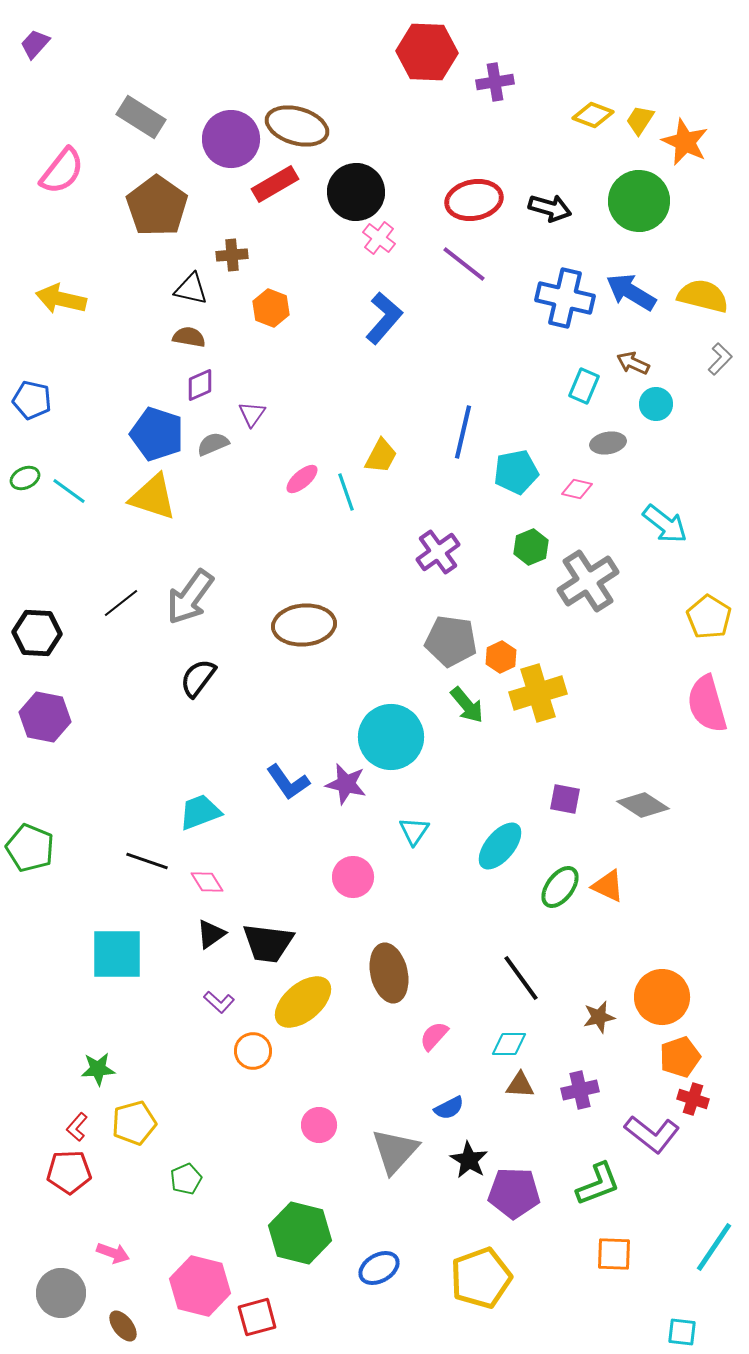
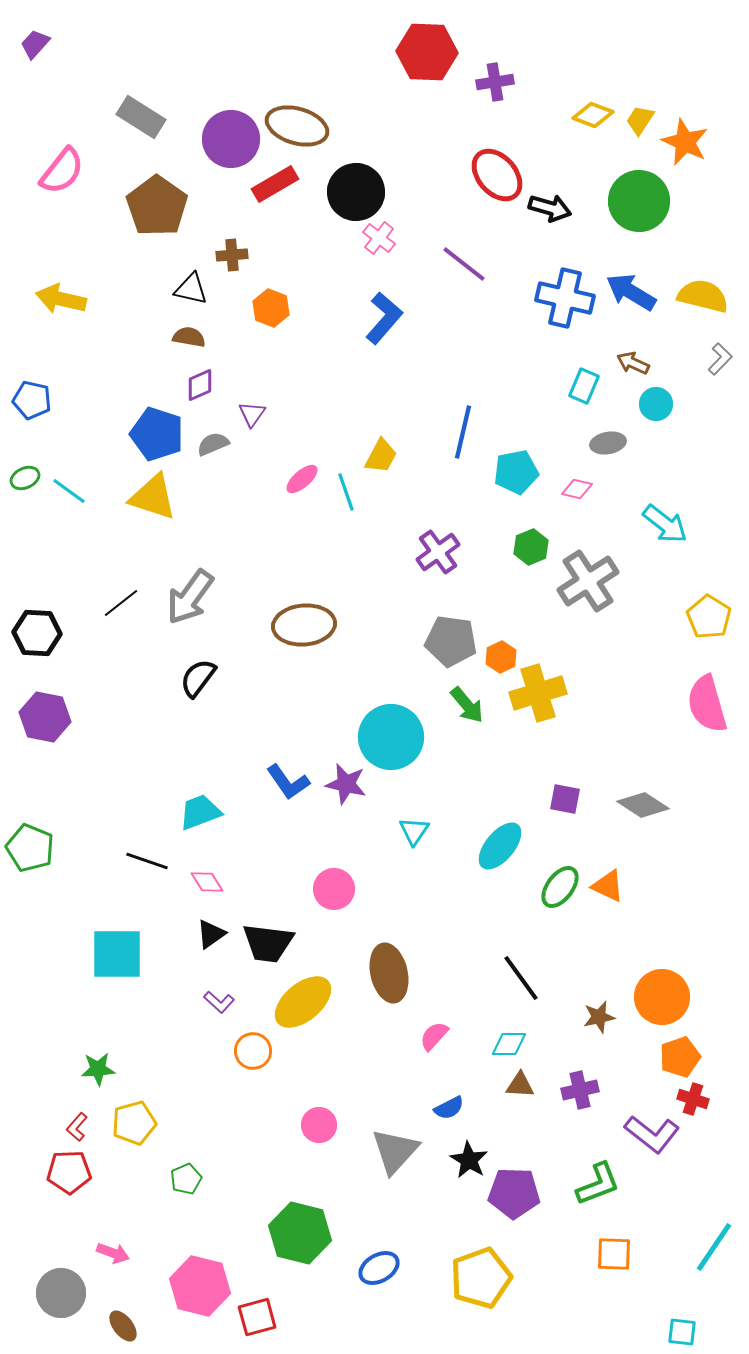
red ellipse at (474, 200): moved 23 px right, 25 px up; rotated 60 degrees clockwise
pink circle at (353, 877): moved 19 px left, 12 px down
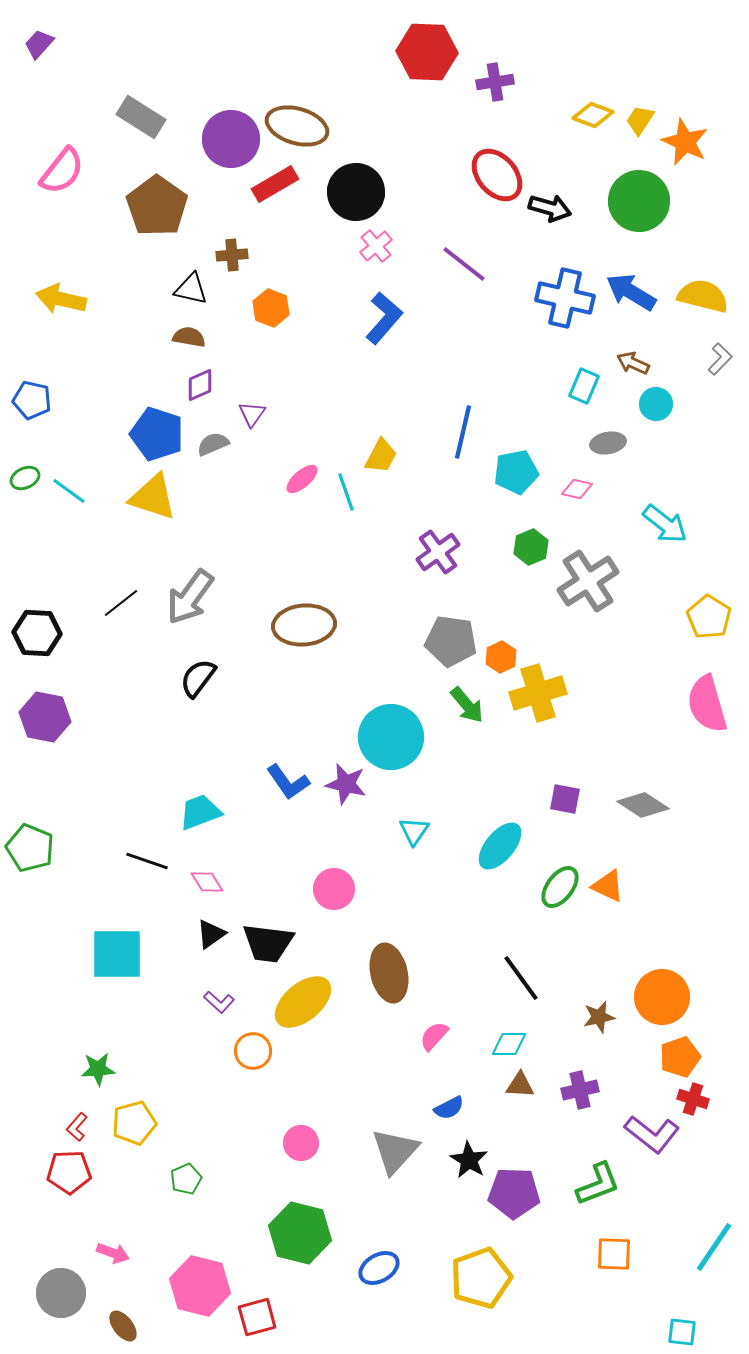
purple trapezoid at (35, 44): moved 4 px right
pink cross at (379, 238): moved 3 px left, 8 px down; rotated 12 degrees clockwise
pink circle at (319, 1125): moved 18 px left, 18 px down
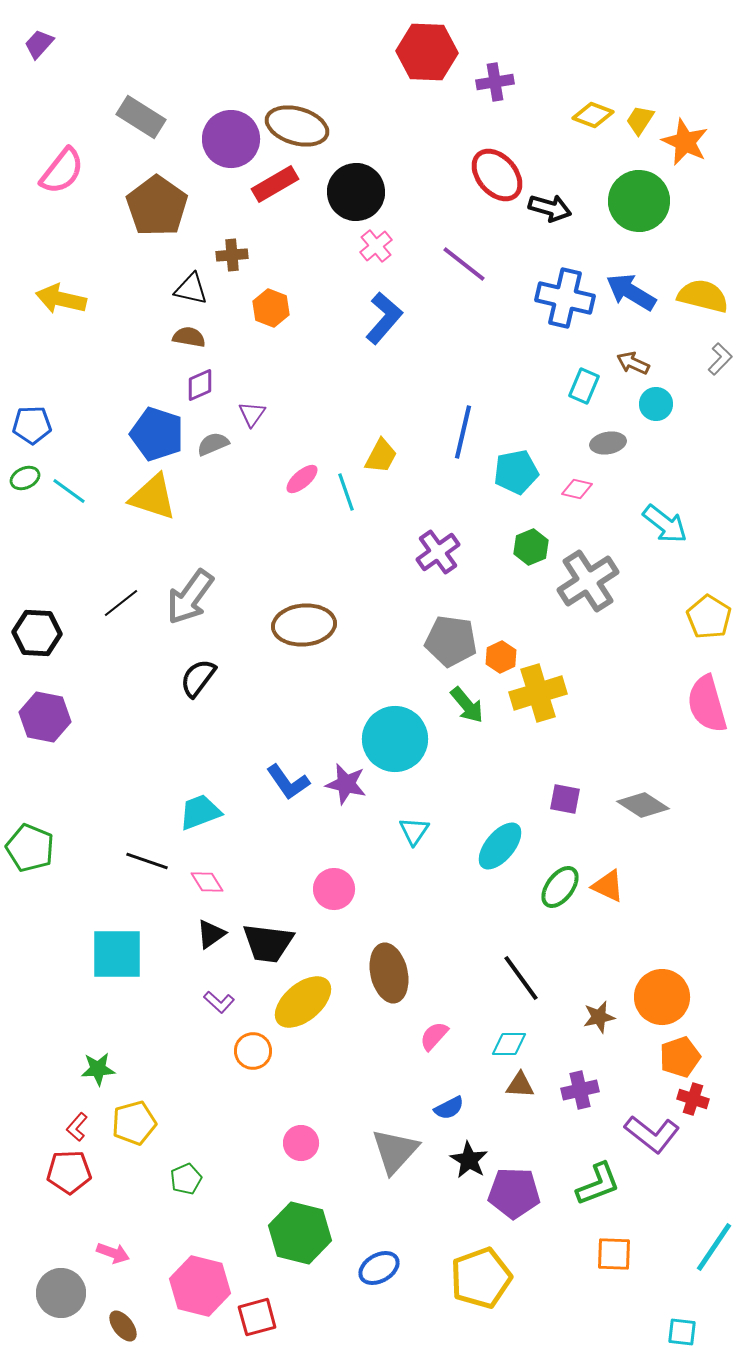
blue pentagon at (32, 400): moved 25 px down; rotated 15 degrees counterclockwise
cyan circle at (391, 737): moved 4 px right, 2 px down
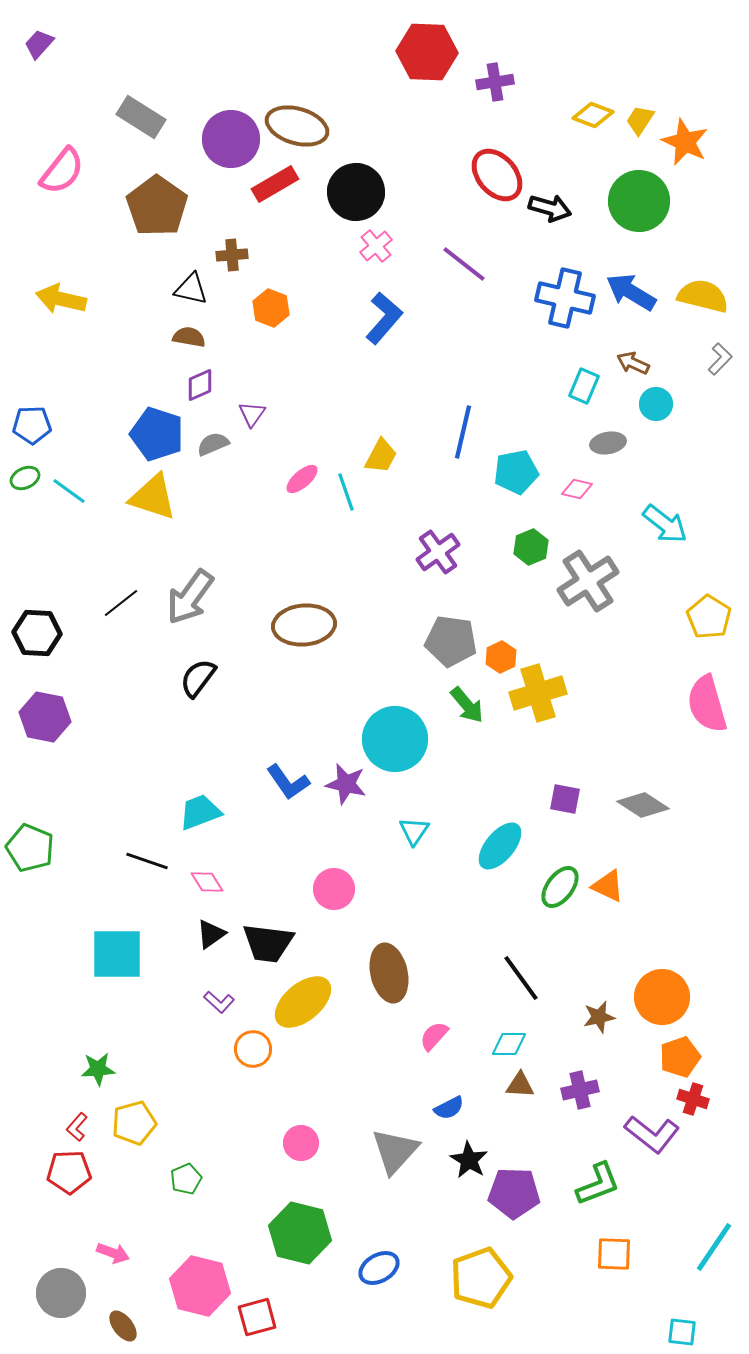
orange circle at (253, 1051): moved 2 px up
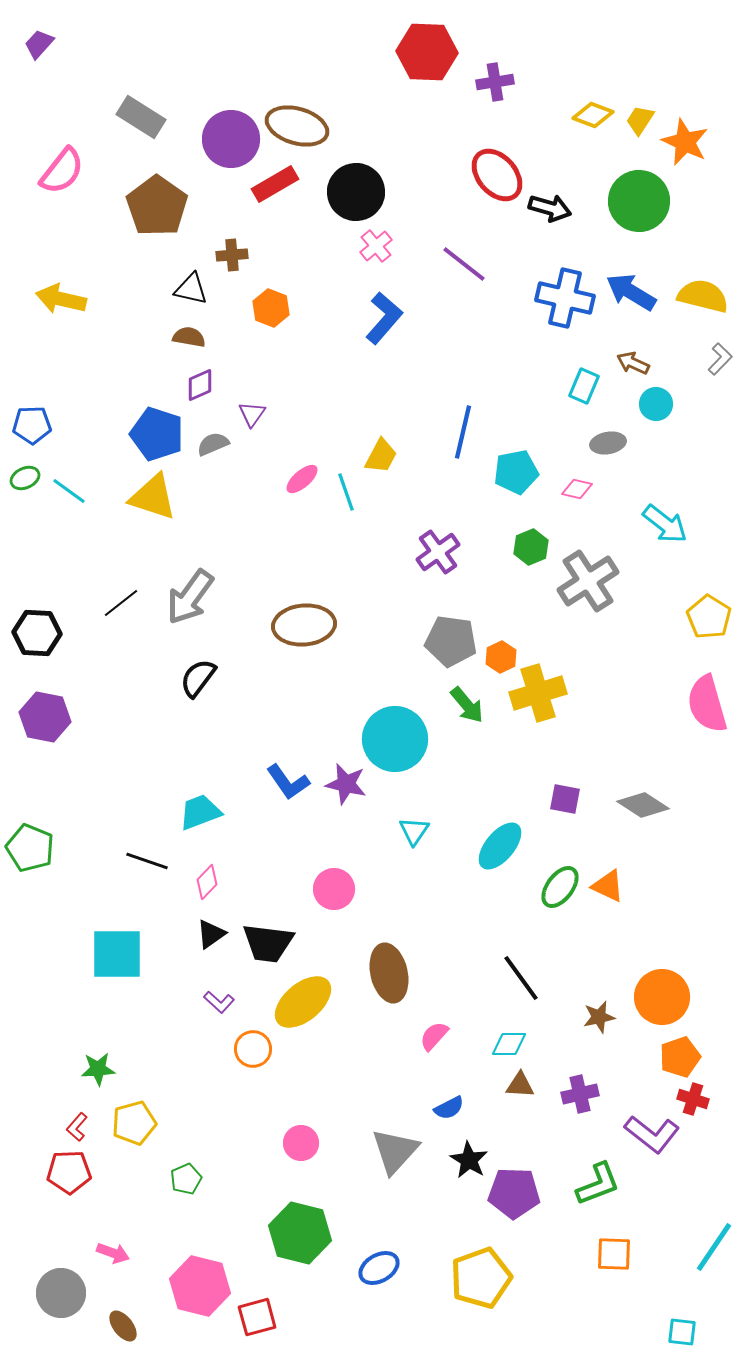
pink diamond at (207, 882): rotated 76 degrees clockwise
purple cross at (580, 1090): moved 4 px down
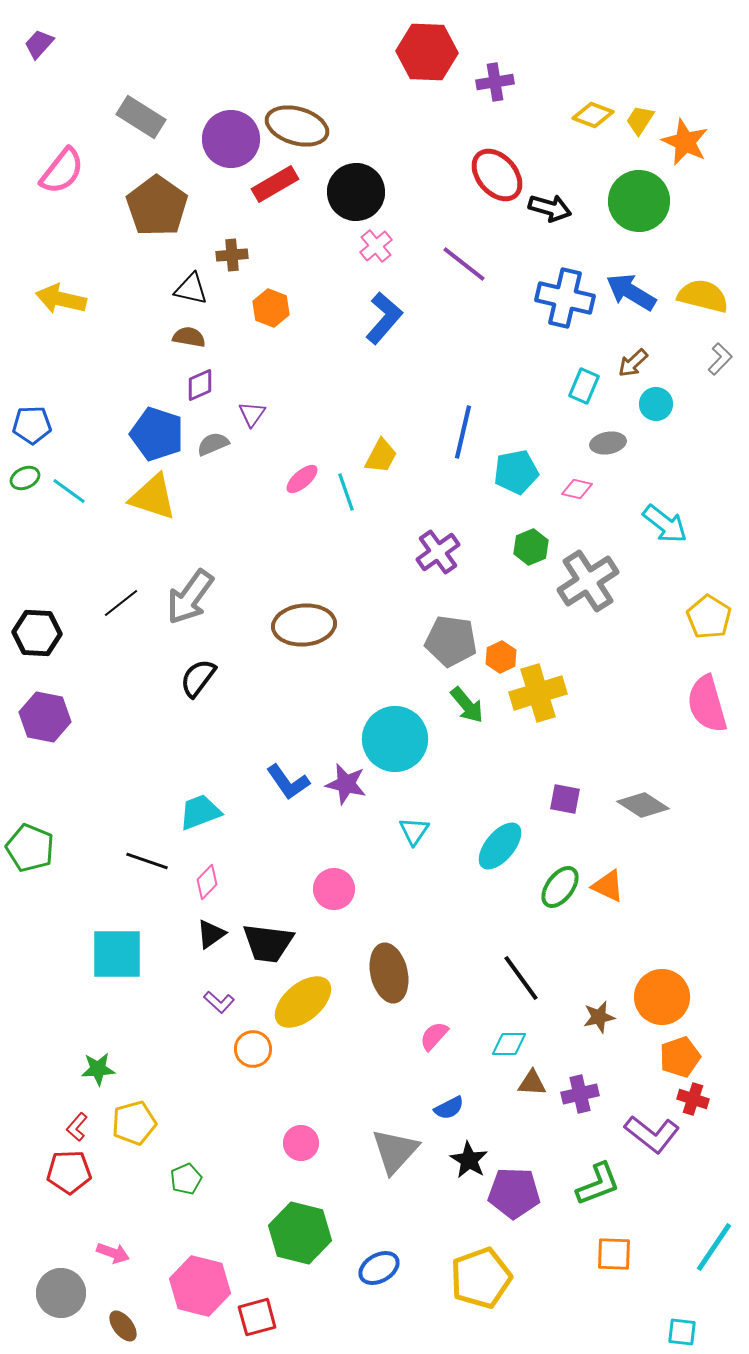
brown arrow at (633, 363): rotated 68 degrees counterclockwise
brown triangle at (520, 1085): moved 12 px right, 2 px up
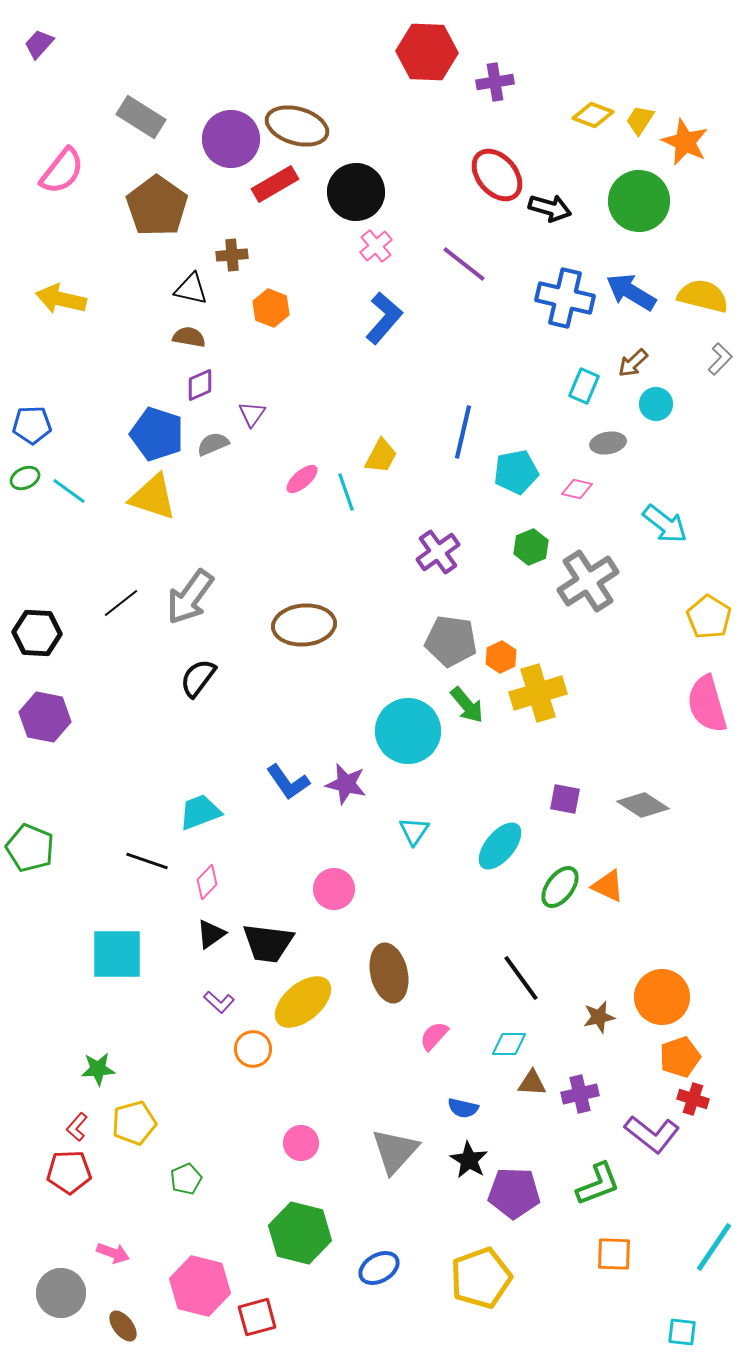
cyan circle at (395, 739): moved 13 px right, 8 px up
blue semicircle at (449, 1108): moved 14 px right; rotated 40 degrees clockwise
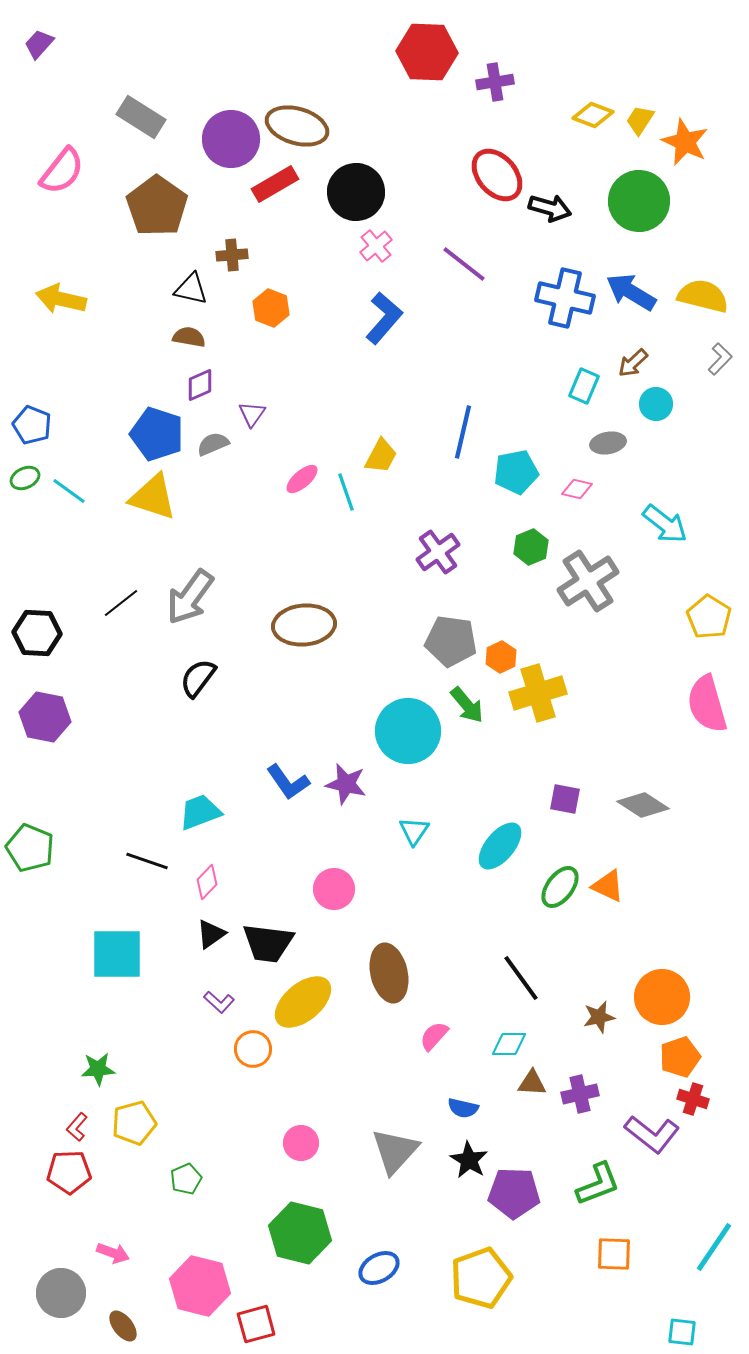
blue pentagon at (32, 425): rotated 24 degrees clockwise
red square at (257, 1317): moved 1 px left, 7 px down
